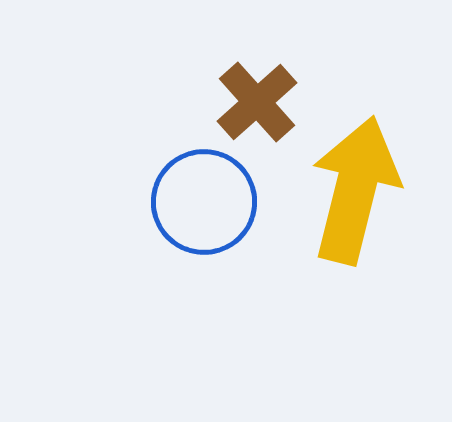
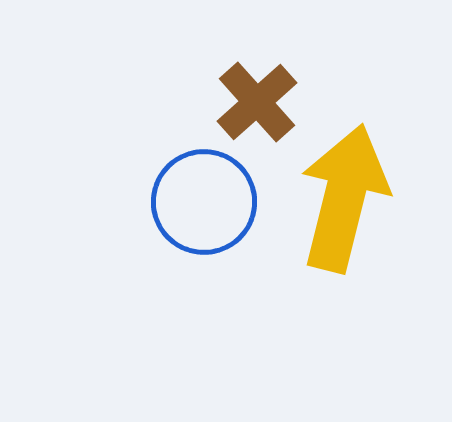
yellow arrow: moved 11 px left, 8 px down
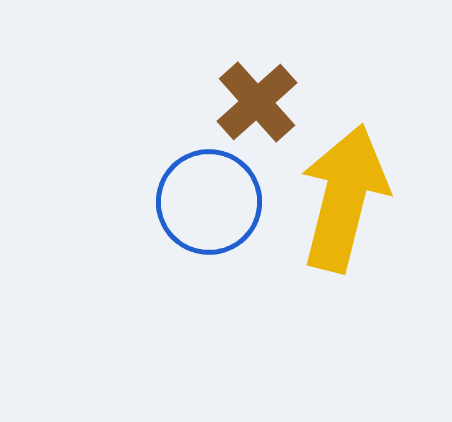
blue circle: moved 5 px right
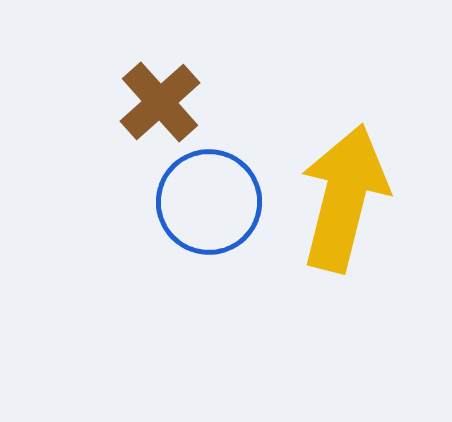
brown cross: moved 97 px left
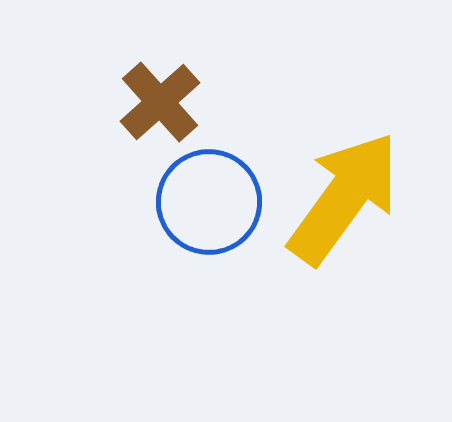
yellow arrow: rotated 22 degrees clockwise
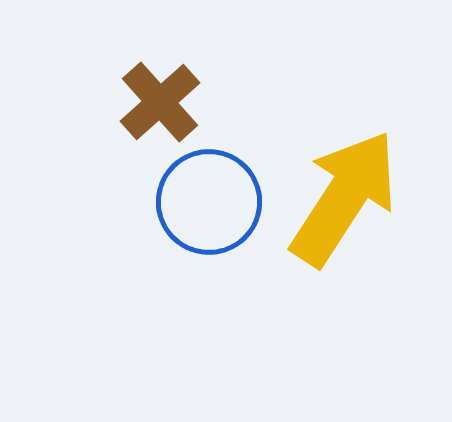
yellow arrow: rotated 3 degrees counterclockwise
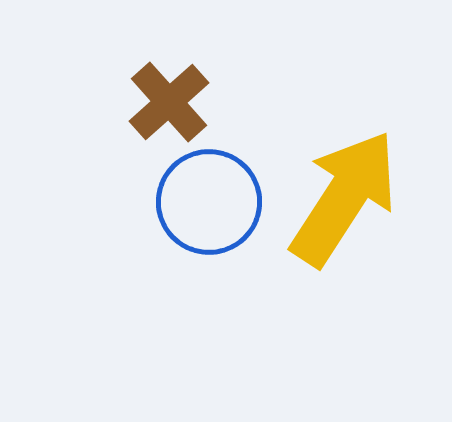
brown cross: moved 9 px right
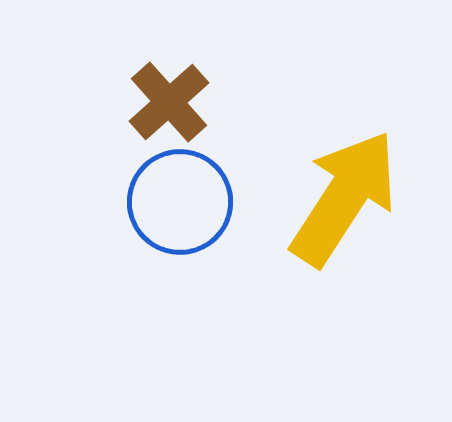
blue circle: moved 29 px left
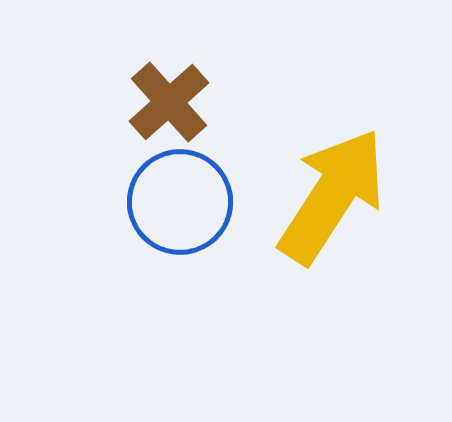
yellow arrow: moved 12 px left, 2 px up
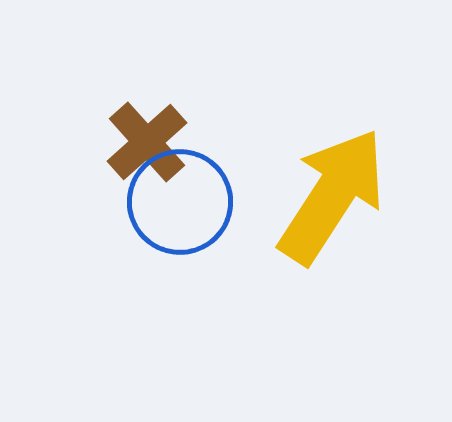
brown cross: moved 22 px left, 40 px down
